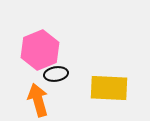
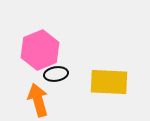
yellow rectangle: moved 6 px up
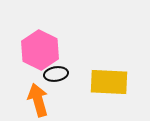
pink hexagon: rotated 12 degrees counterclockwise
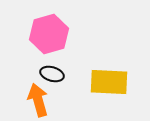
pink hexagon: moved 9 px right, 16 px up; rotated 18 degrees clockwise
black ellipse: moved 4 px left; rotated 25 degrees clockwise
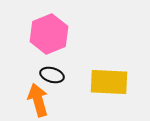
pink hexagon: rotated 6 degrees counterclockwise
black ellipse: moved 1 px down
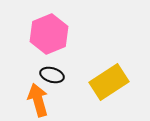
yellow rectangle: rotated 36 degrees counterclockwise
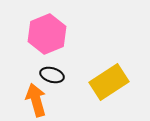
pink hexagon: moved 2 px left
orange arrow: moved 2 px left
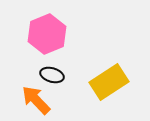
orange arrow: rotated 28 degrees counterclockwise
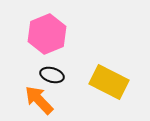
yellow rectangle: rotated 60 degrees clockwise
orange arrow: moved 3 px right
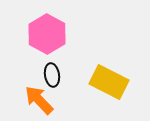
pink hexagon: rotated 9 degrees counterclockwise
black ellipse: rotated 65 degrees clockwise
